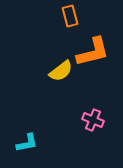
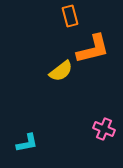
orange L-shape: moved 3 px up
pink cross: moved 11 px right, 9 px down
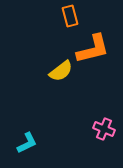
cyan L-shape: rotated 15 degrees counterclockwise
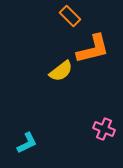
orange rectangle: rotated 30 degrees counterclockwise
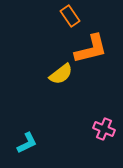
orange rectangle: rotated 10 degrees clockwise
orange L-shape: moved 2 px left
yellow semicircle: moved 3 px down
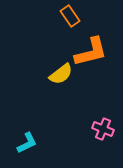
orange L-shape: moved 3 px down
pink cross: moved 1 px left
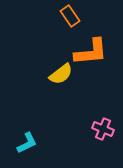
orange L-shape: rotated 9 degrees clockwise
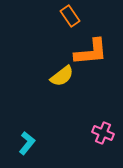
yellow semicircle: moved 1 px right, 2 px down
pink cross: moved 4 px down
cyan L-shape: rotated 25 degrees counterclockwise
